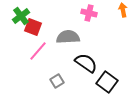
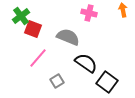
red square: moved 2 px down
gray semicircle: rotated 25 degrees clockwise
pink line: moved 7 px down
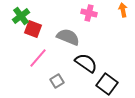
black square: moved 2 px down
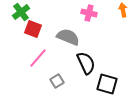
green cross: moved 4 px up
black semicircle: rotated 30 degrees clockwise
black square: rotated 20 degrees counterclockwise
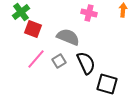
orange arrow: rotated 16 degrees clockwise
pink line: moved 2 px left, 1 px down
gray square: moved 2 px right, 20 px up
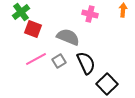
pink cross: moved 1 px right, 1 px down
pink line: rotated 20 degrees clockwise
black square: rotated 30 degrees clockwise
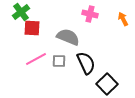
orange arrow: moved 9 px down; rotated 32 degrees counterclockwise
red square: moved 1 px left, 1 px up; rotated 18 degrees counterclockwise
gray square: rotated 32 degrees clockwise
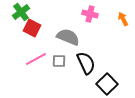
red square: rotated 24 degrees clockwise
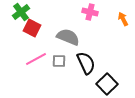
pink cross: moved 2 px up
